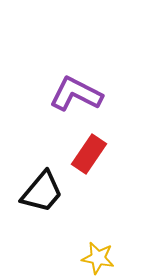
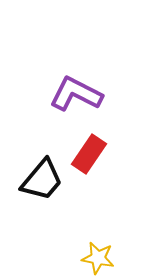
black trapezoid: moved 12 px up
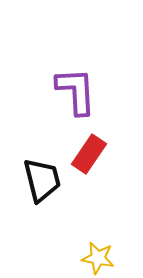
purple L-shape: moved 3 px up; rotated 60 degrees clockwise
black trapezoid: rotated 54 degrees counterclockwise
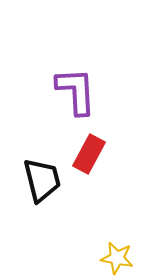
red rectangle: rotated 6 degrees counterclockwise
yellow star: moved 19 px right
